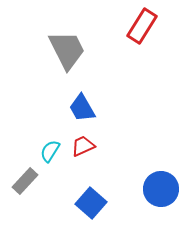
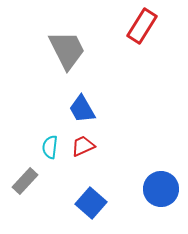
blue trapezoid: moved 1 px down
cyan semicircle: moved 4 px up; rotated 25 degrees counterclockwise
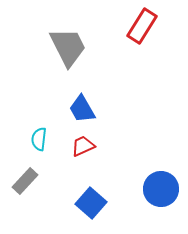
gray trapezoid: moved 1 px right, 3 px up
cyan semicircle: moved 11 px left, 8 px up
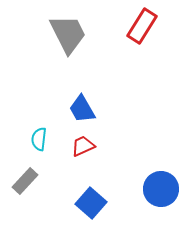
gray trapezoid: moved 13 px up
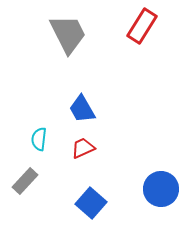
red trapezoid: moved 2 px down
